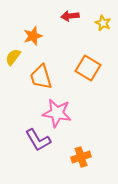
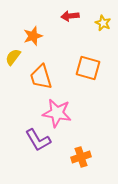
orange square: rotated 15 degrees counterclockwise
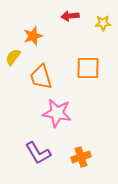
yellow star: rotated 28 degrees counterclockwise
orange square: rotated 15 degrees counterclockwise
purple L-shape: moved 13 px down
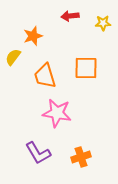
orange square: moved 2 px left
orange trapezoid: moved 4 px right, 1 px up
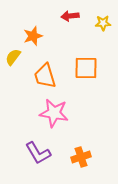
pink star: moved 3 px left
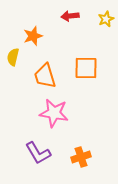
yellow star: moved 3 px right, 4 px up; rotated 21 degrees counterclockwise
yellow semicircle: rotated 24 degrees counterclockwise
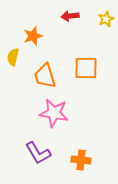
orange cross: moved 3 px down; rotated 24 degrees clockwise
